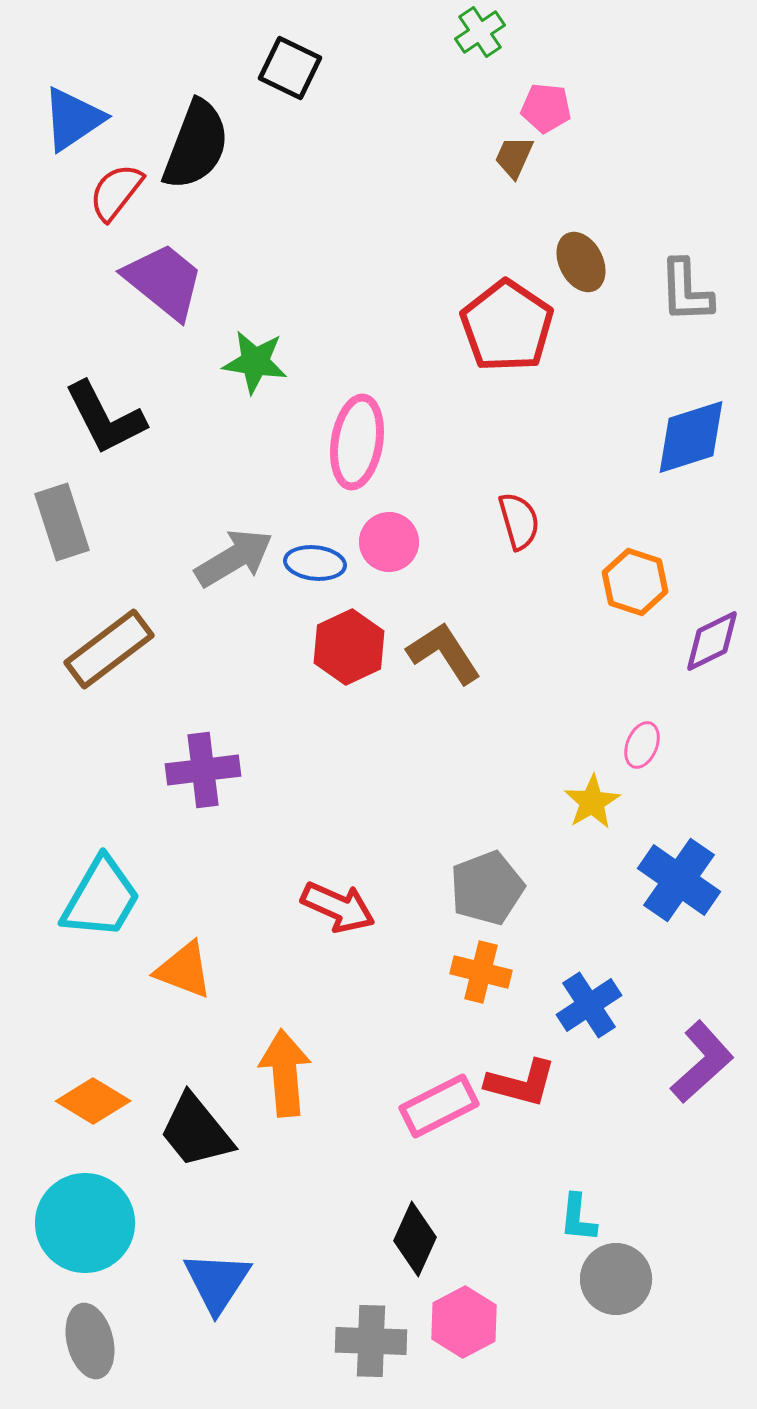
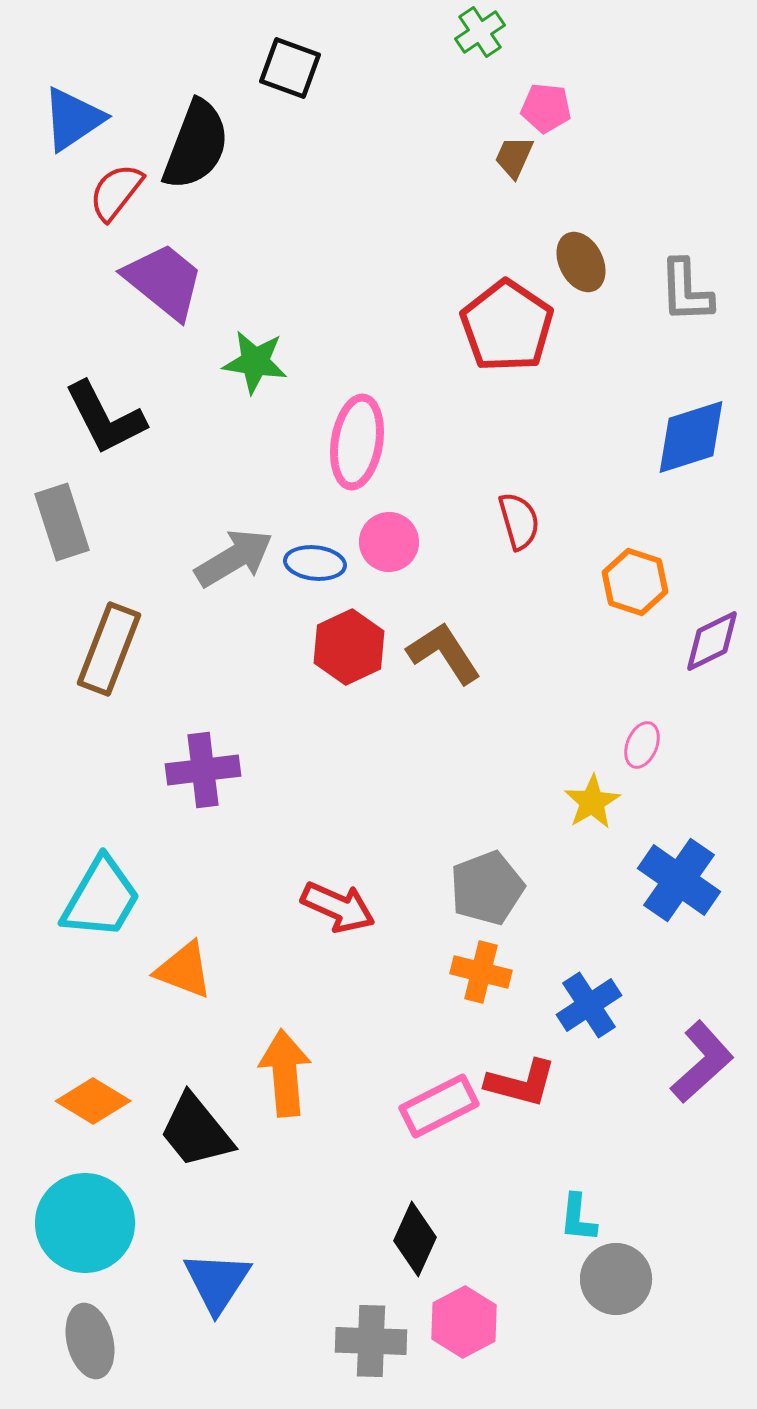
black square at (290, 68): rotated 6 degrees counterclockwise
brown rectangle at (109, 649): rotated 32 degrees counterclockwise
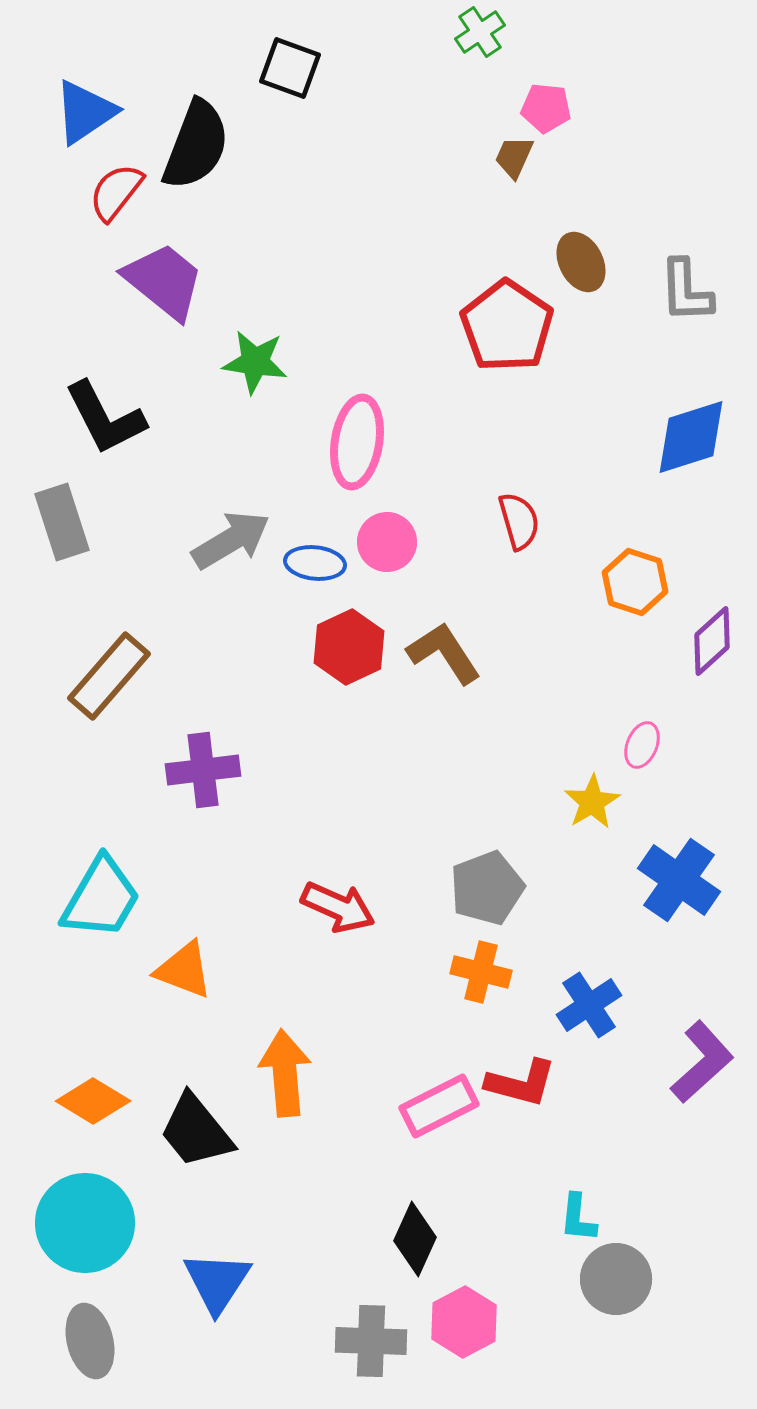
blue triangle at (73, 119): moved 12 px right, 7 px up
pink circle at (389, 542): moved 2 px left
gray arrow at (234, 558): moved 3 px left, 18 px up
purple diamond at (712, 641): rotated 16 degrees counterclockwise
brown rectangle at (109, 649): moved 27 px down; rotated 20 degrees clockwise
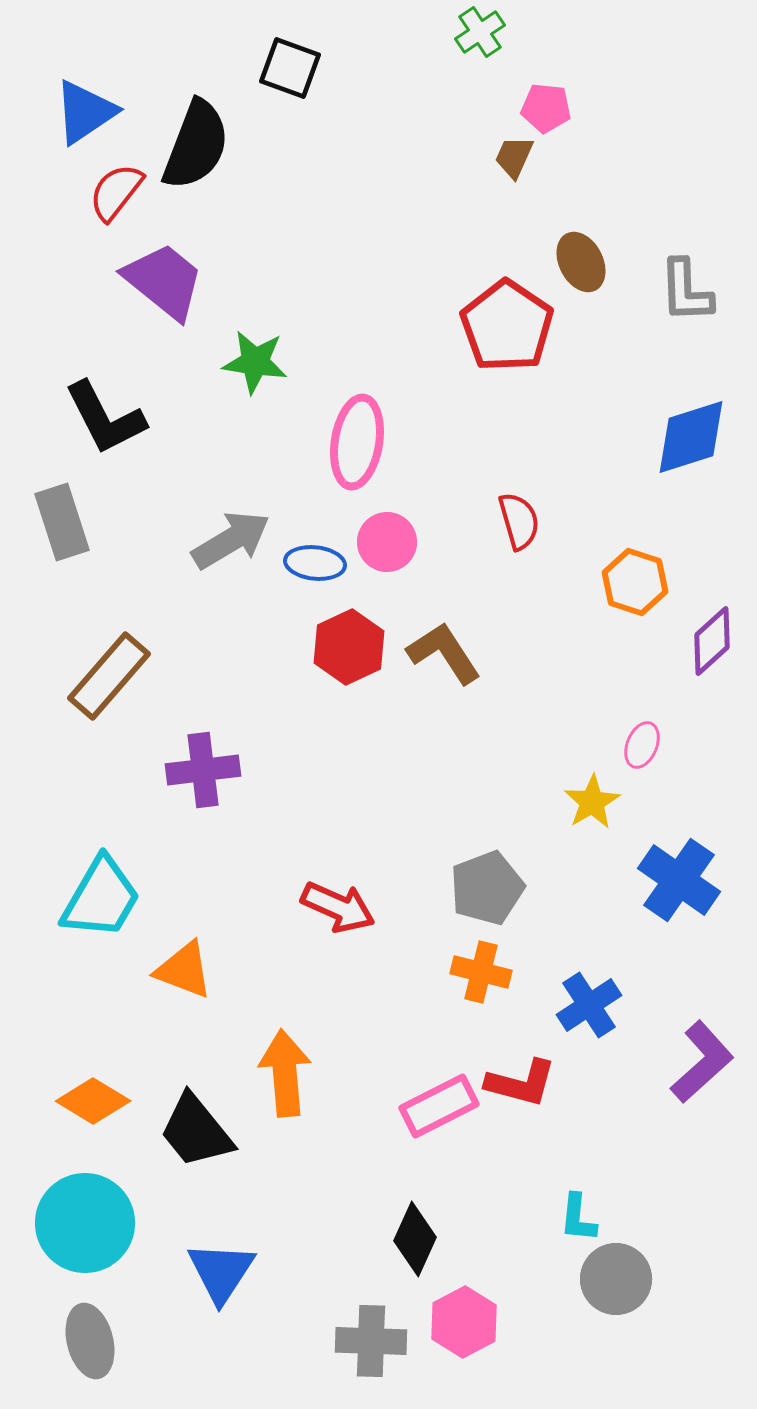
blue triangle at (217, 1282): moved 4 px right, 10 px up
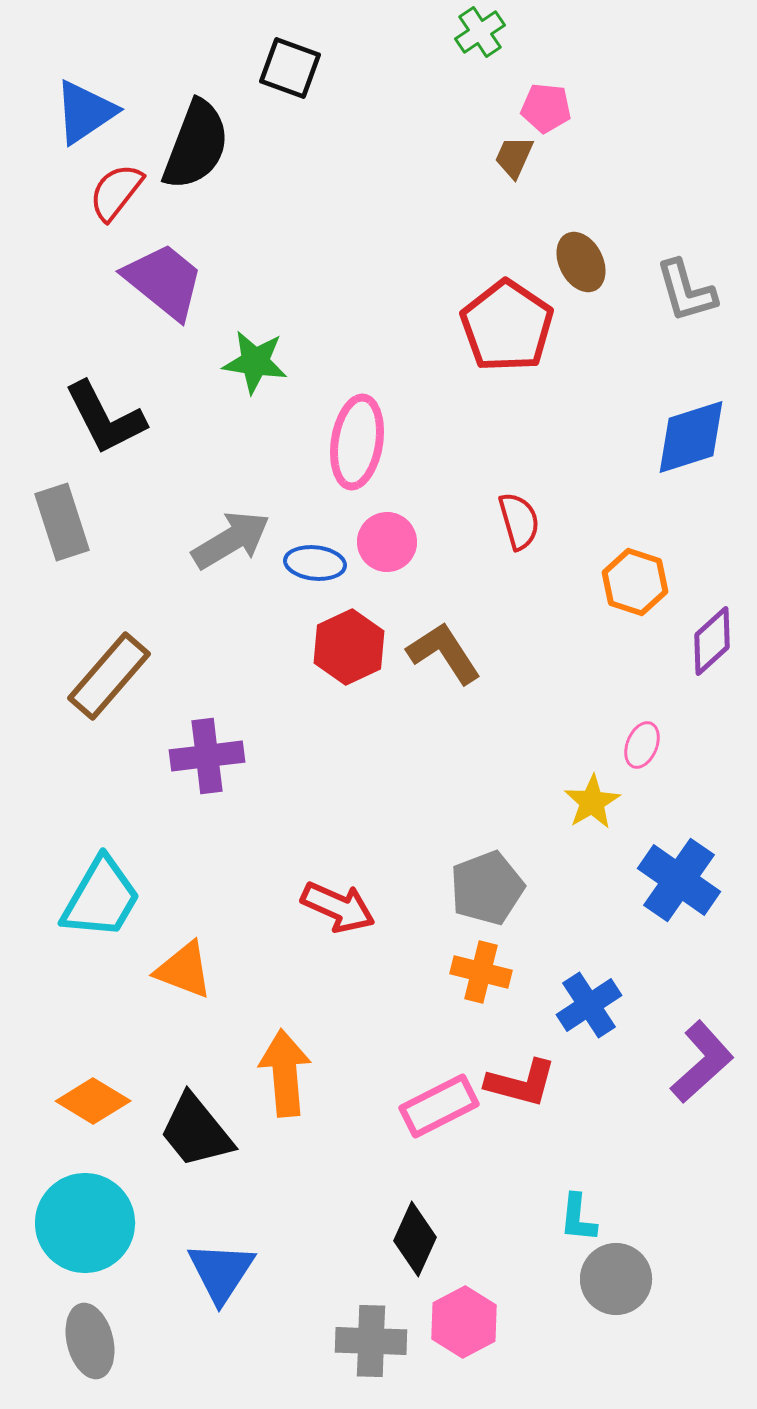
gray L-shape at (686, 291): rotated 14 degrees counterclockwise
purple cross at (203, 770): moved 4 px right, 14 px up
